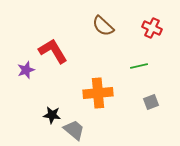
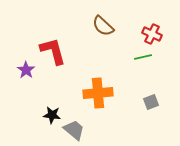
red cross: moved 6 px down
red L-shape: rotated 16 degrees clockwise
green line: moved 4 px right, 9 px up
purple star: rotated 18 degrees counterclockwise
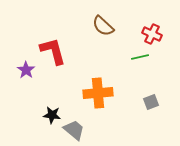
green line: moved 3 px left
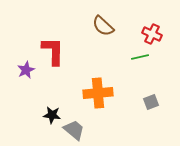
red L-shape: rotated 16 degrees clockwise
purple star: rotated 12 degrees clockwise
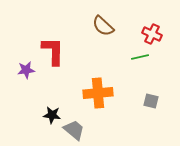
purple star: rotated 18 degrees clockwise
gray square: moved 1 px up; rotated 35 degrees clockwise
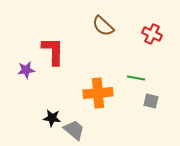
green line: moved 4 px left, 21 px down; rotated 24 degrees clockwise
black star: moved 3 px down
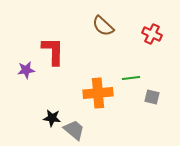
green line: moved 5 px left; rotated 18 degrees counterclockwise
gray square: moved 1 px right, 4 px up
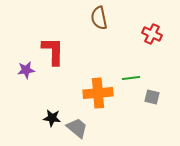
brown semicircle: moved 4 px left, 8 px up; rotated 35 degrees clockwise
gray trapezoid: moved 3 px right, 2 px up
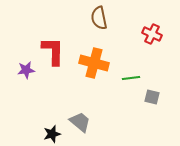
orange cross: moved 4 px left, 30 px up; rotated 20 degrees clockwise
black star: moved 16 px down; rotated 24 degrees counterclockwise
gray trapezoid: moved 3 px right, 6 px up
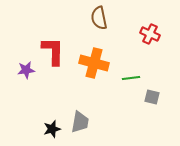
red cross: moved 2 px left
gray trapezoid: rotated 60 degrees clockwise
black star: moved 5 px up
